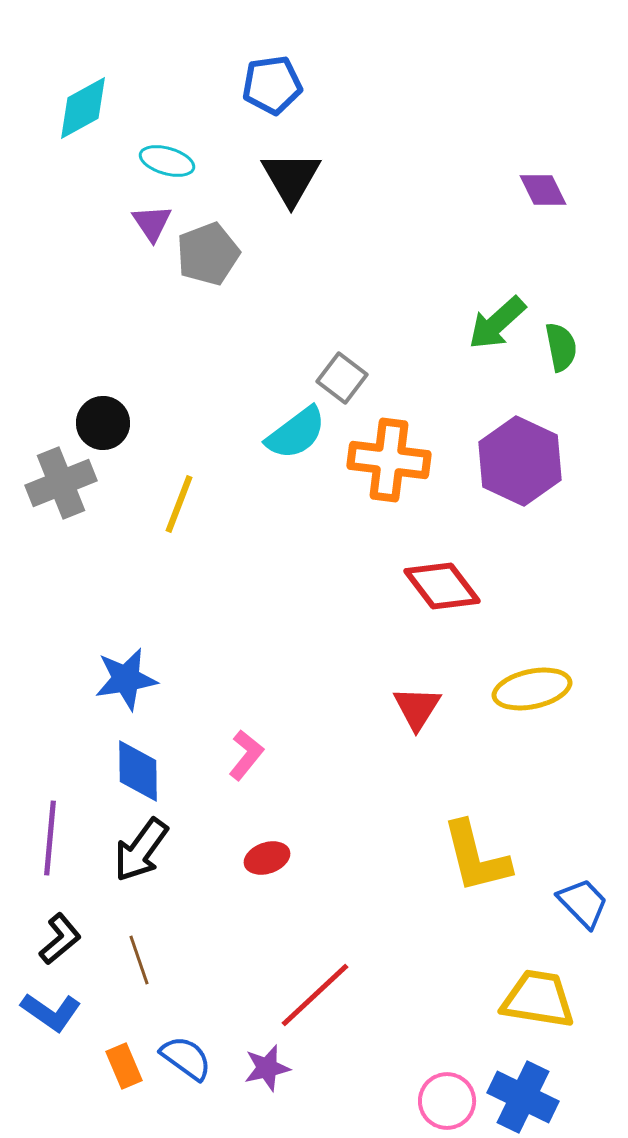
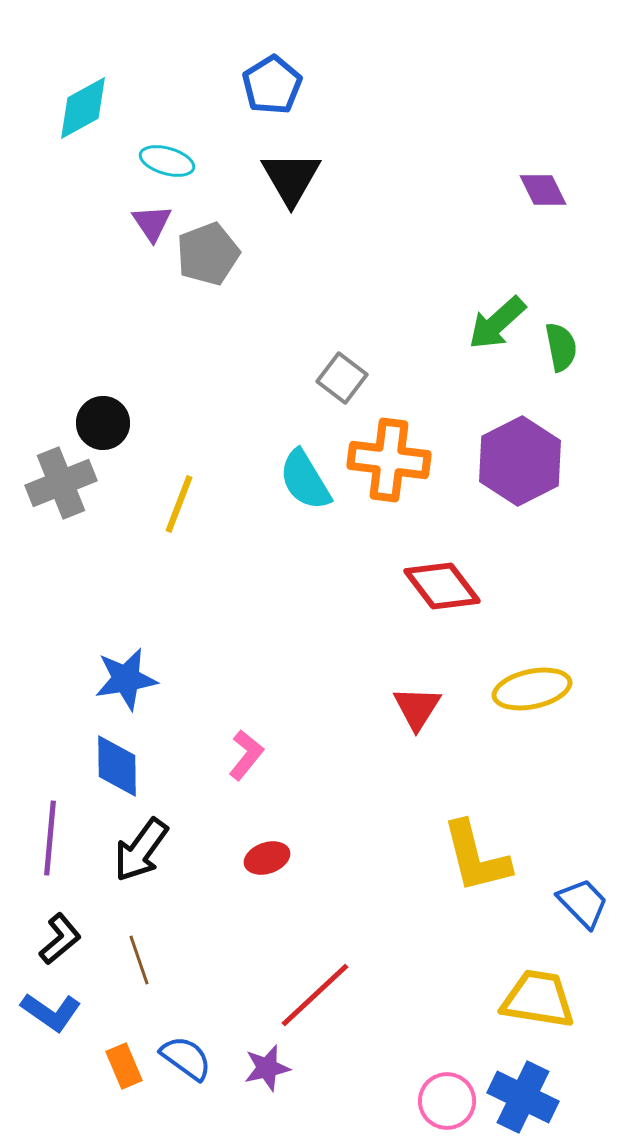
blue pentagon: rotated 24 degrees counterclockwise
cyan semicircle: moved 9 px right, 47 px down; rotated 96 degrees clockwise
purple hexagon: rotated 8 degrees clockwise
blue diamond: moved 21 px left, 5 px up
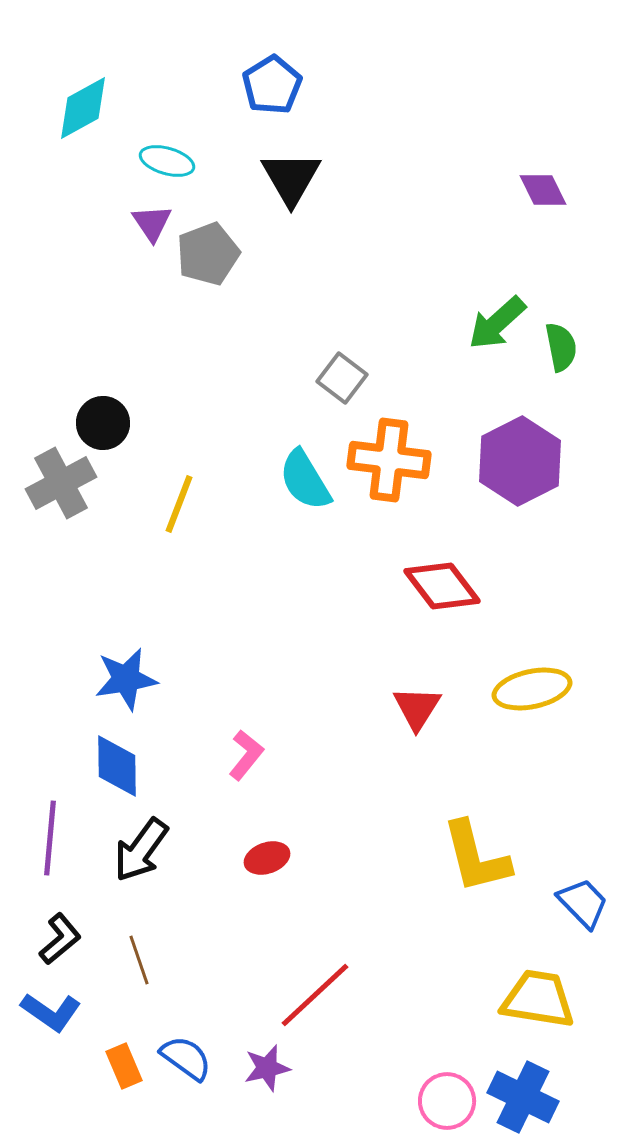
gray cross: rotated 6 degrees counterclockwise
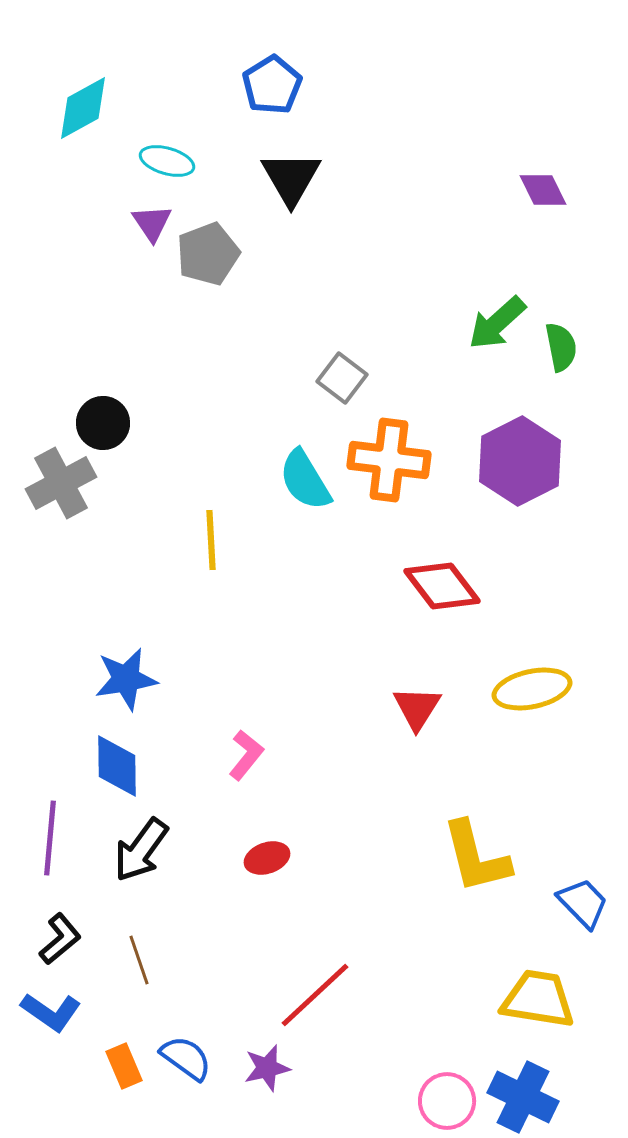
yellow line: moved 32 px right, 36 px down; rotated 24 degrees counterclockwise
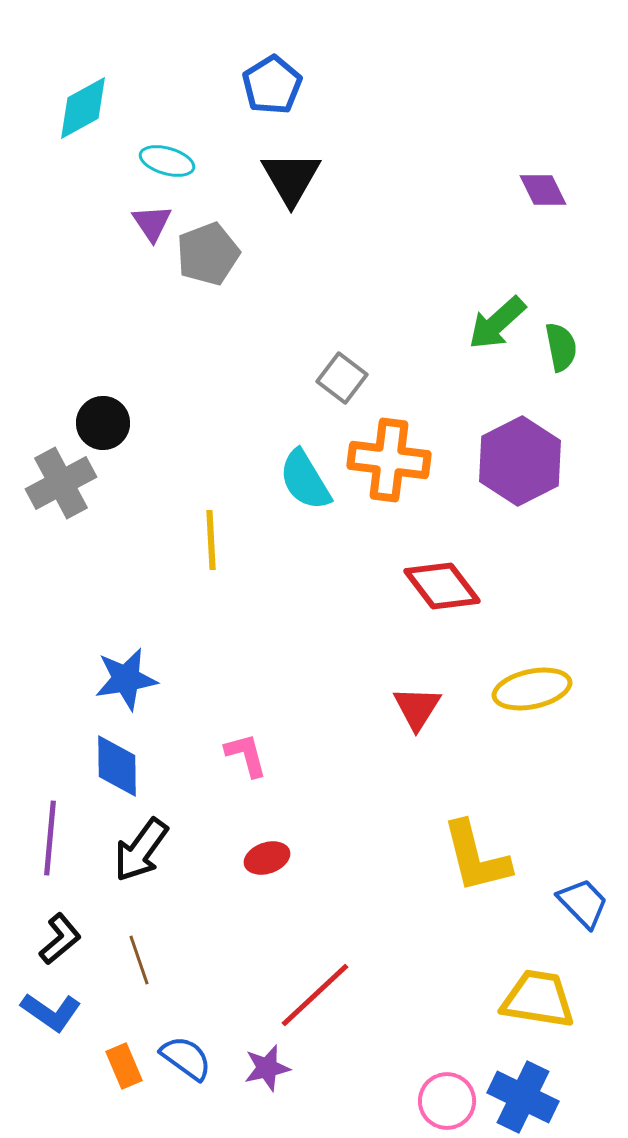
pink L-shape: rotated 54 degrees counterclockwise
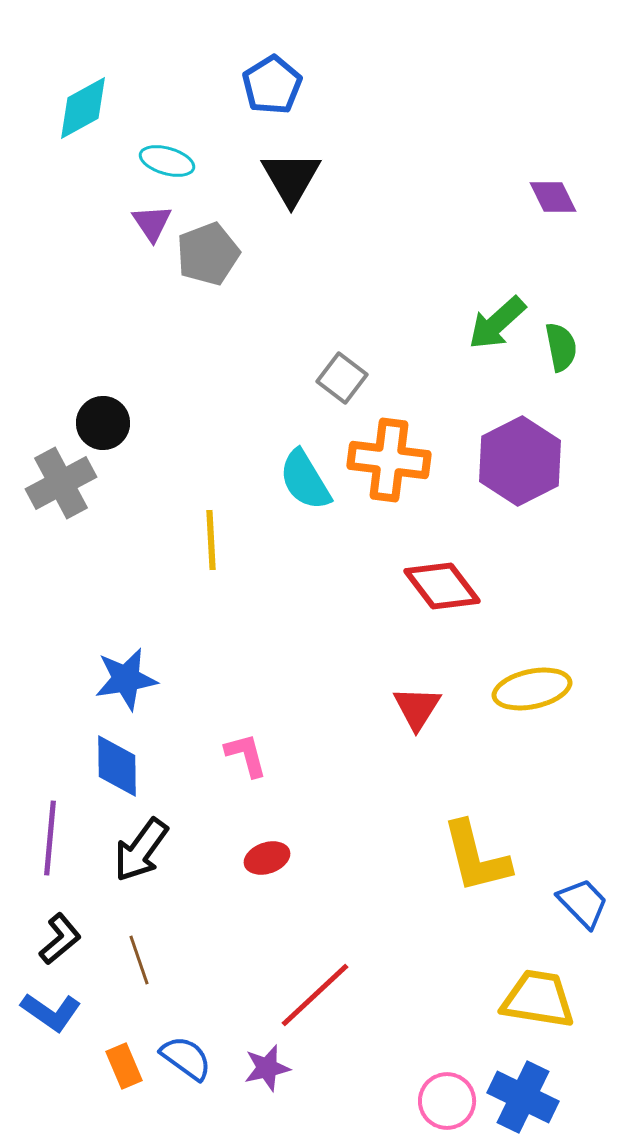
purple diamond: moved 10 px right, 7 px down
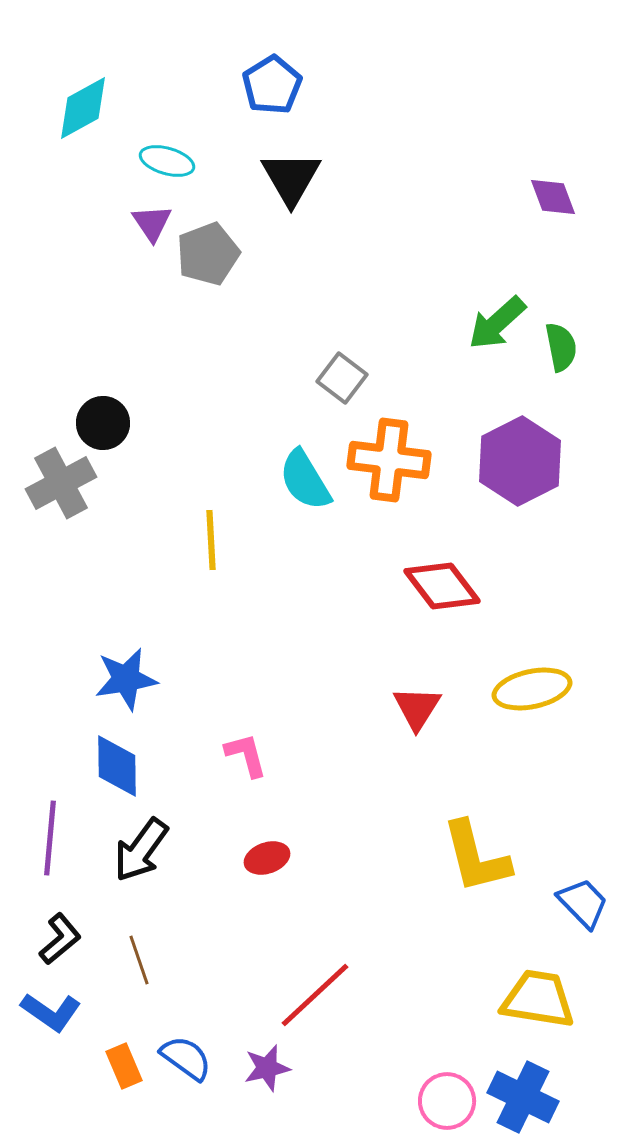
purple diamond: rotated 6 degrees clockwise
